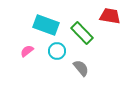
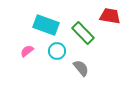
green rectangle: moved 1 px right
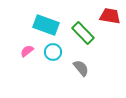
cyan circle: moved 4 px left, 1 px down
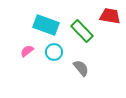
green rectangle: moved 1 px left, 2 px up
cyan circle: moved 1 px right
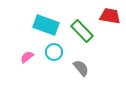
pink semicircle: moved 6 px down
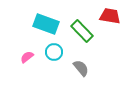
cyan rectangle: moved 1 px up
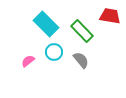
cyan rectangle: rotated 25 degrees clockwise
pink semicircle: moved 1 px right, 4 px down
gray semicircle: moved 8 px up
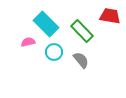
pink semicircle: moved 19 px up; rotated 24 degrees clockwise
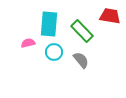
cyan rectangle: moved 3 px right; rotated 50 degrees clockwise
pink semicircle: moved 1 px down
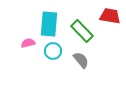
cyan circle: moved 1 px left, 1 px up
